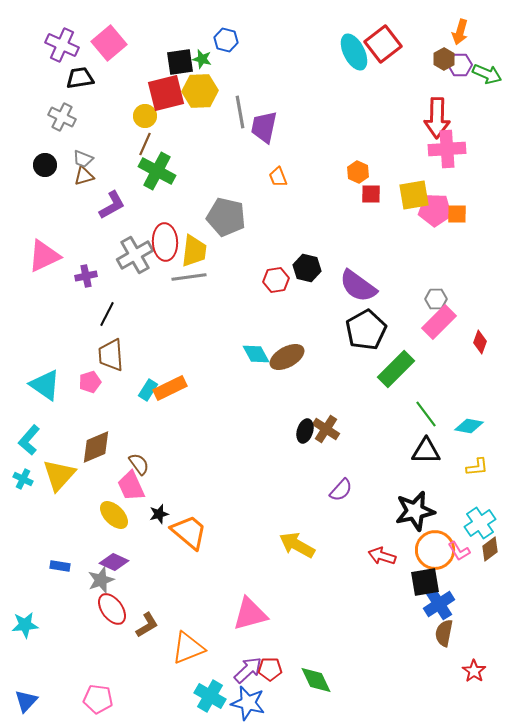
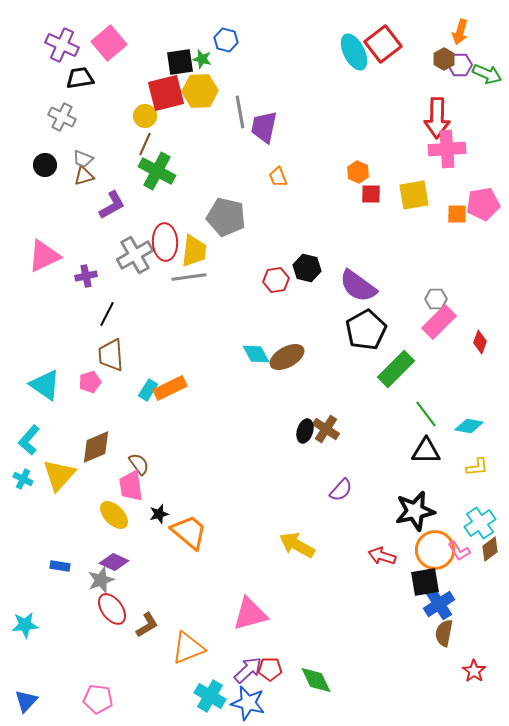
pink pentagon at (435, 210): moved 48 px right, 6 px up; rotated 12 degrees counterclockwise
pink trapezoid at (131, 486): rotated 16 degrees clockwise
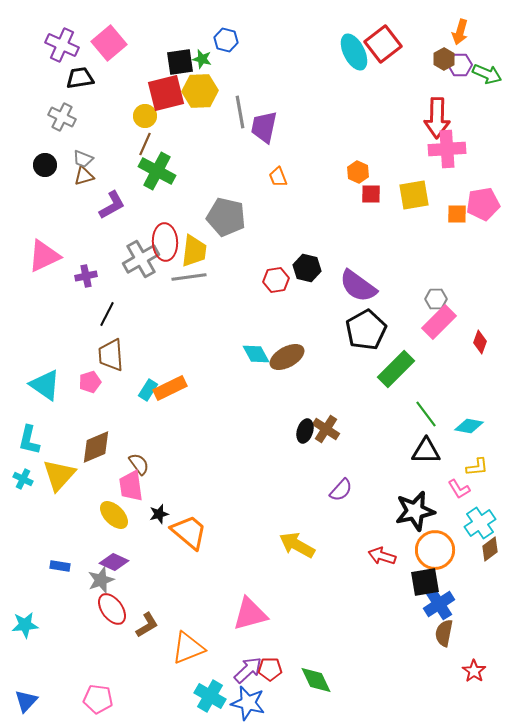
gray cross at (135, 255): moved 6 px right, 4 px down
cyan L-shape at (29, 440): rotated 28 degrees counterclockwise
pink L-shape at (459, 551): moved 62 px up
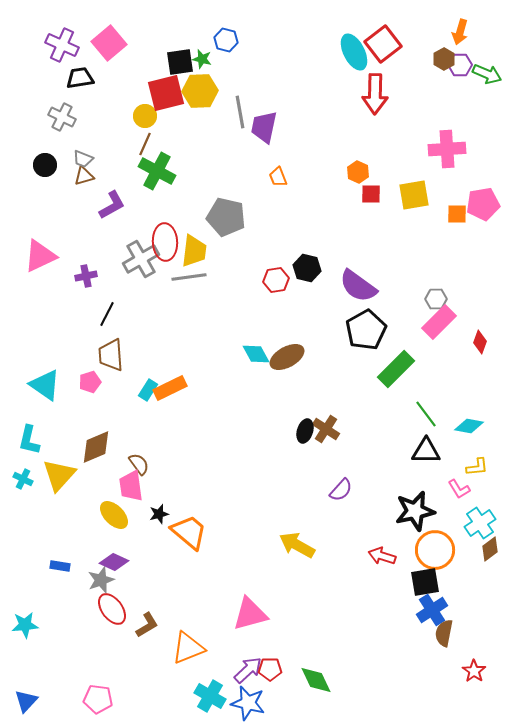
red arrow at (437, 118): moved 62 px left, 24 px up
pink triangle at (44, 256): moved 4 px left
blue cross at (439, 604): moved 7 px left, 6 px down
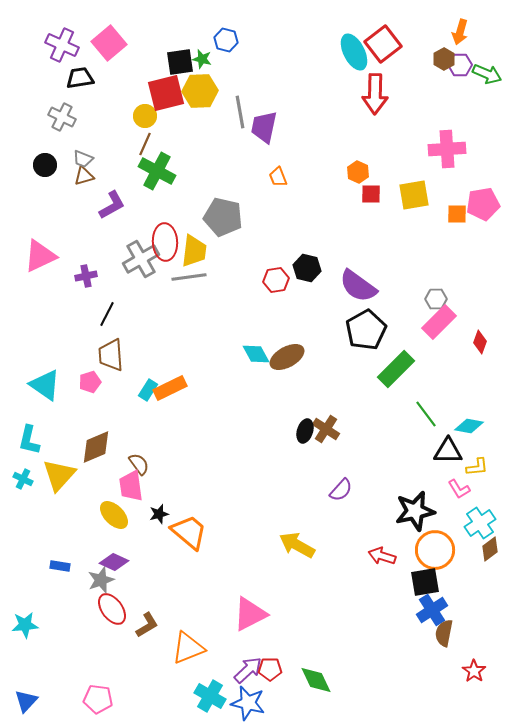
gray pentagon at (226, 217): moved 3 px left
black triangle at (426, 451): moved 22 px right
pink triangle at (250, 614): rotated 12 degrees counterclockwise
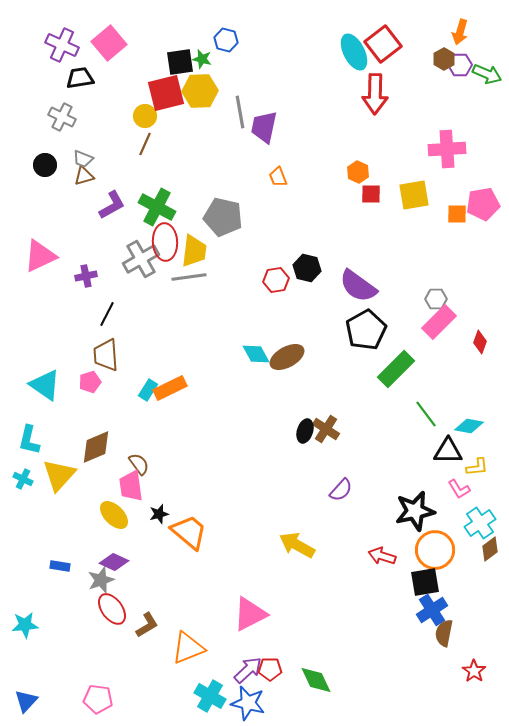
green cross at (157, 171): moved 36 px down
brown trapezoid at (111, 355): moved 5 px left
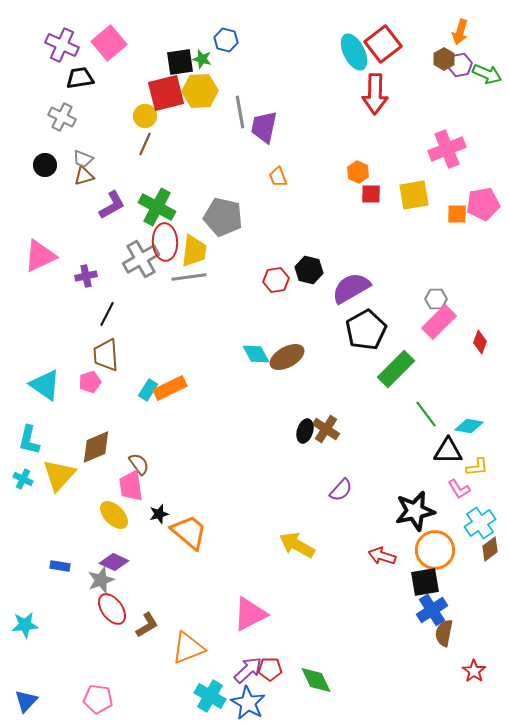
purple hexagon at (460, 65): rotated 10 degrees counterclockwise
pink cross at (447, 149): rotated 18 degrees counterclockwise
black hexagon at (307, 268): moved 2 px right, 2 px down
purple semicircle at (358, 286): moved 7 px left, 2 px down; rotated 114 degrees clockwise
blue star at (248, 703): rotated 16 degrees clockwise
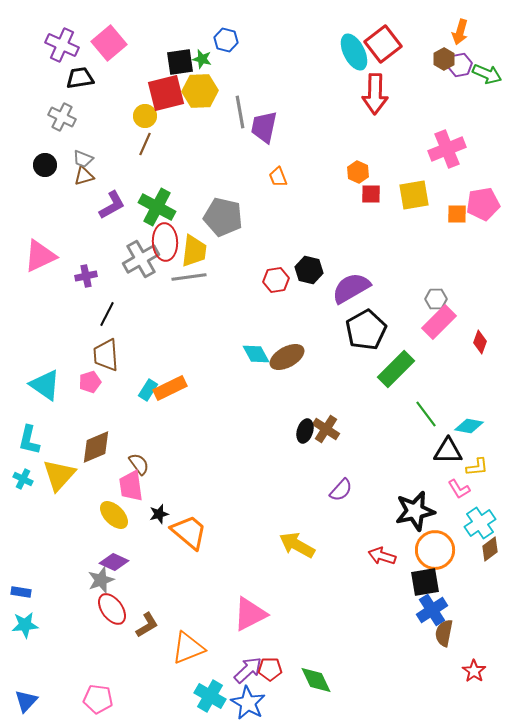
blue rectangle at (60, 566): moved 39 px left, 26 px down
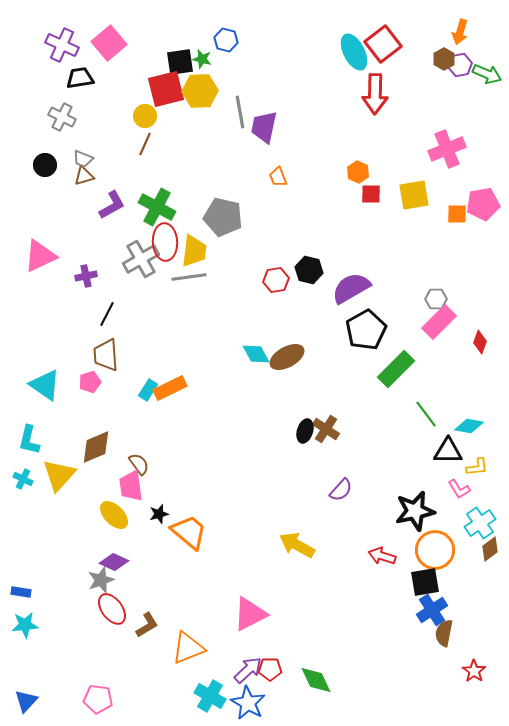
red square at (166, 93): moved 4 px up
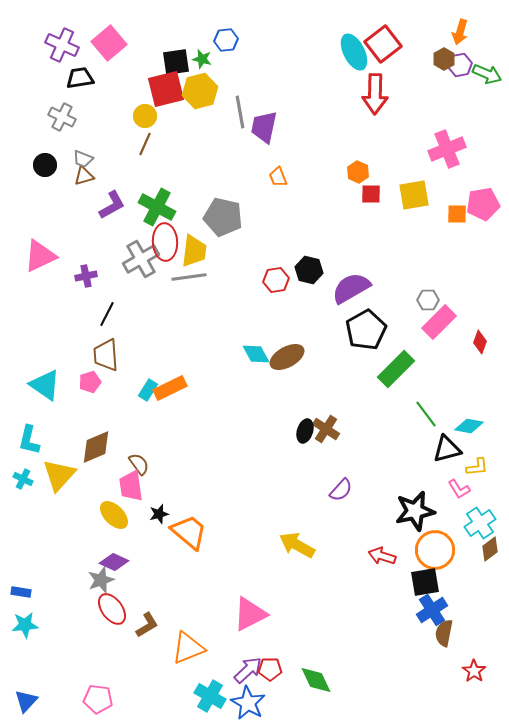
blue hexagon at (226, 40): rotated 20 degrees counterclockwise
black square at (180, 62): moved 4 px left
yellow hexagon at (200, 91): rotated 12 degrees counterclockwise
gray hexagon at (436, 299): moved 8 px left, 1 px down
black triangle at (448, 451): moved 1 px left, 2 px up; rotated 16 degrees counterclockwise
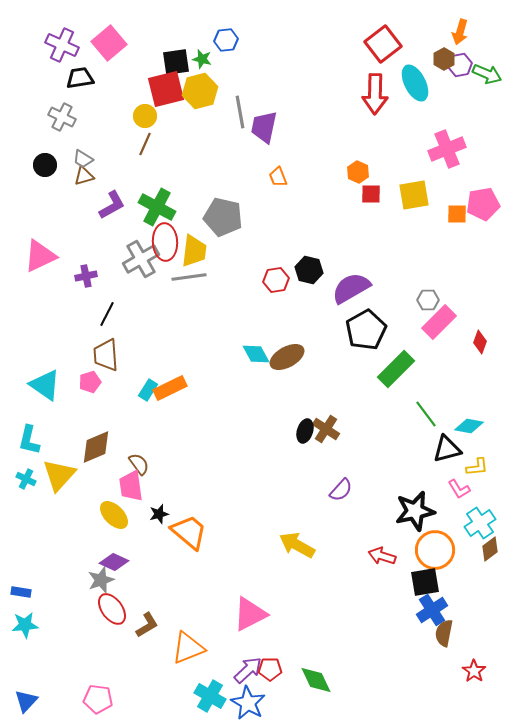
cyan ellipse at (354, 52): moved 61 px right, 31 px down
gray trapezoid at (83, 159): rotated 10 degrees clockwise
cyan cross at (23, 479): moved 3 px right
